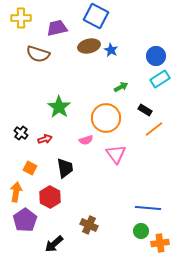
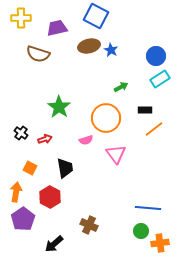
black rectangle: rotated 32 degrees counterclockwise
purple pentagon: moved 2 px left, 1 px up
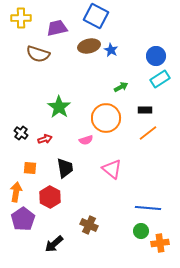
orange line: moved 6 px left, 4 px down
pink triangle: moved 4 px left, 15 px down; rotated 15 degrees counterclockwise
orange square: rotated 24 degrees counterclockwise
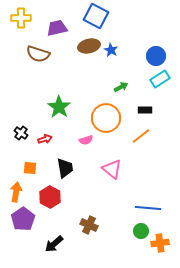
orange line: moved 7 px left, 3 px down
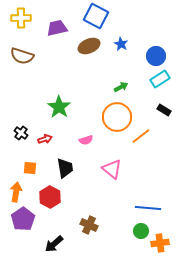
brown ellipse: rotated 10 degrees counterclockwise
blue star: moved 10 px right, 6 px up
brown semicircle: moved 16 px left, 2 px down
black rectangle: moved 19 px right; rotated 32 degrees clockwise
orange circle: moved 11 px right, 1 px up
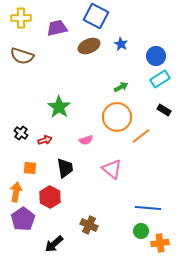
red arrow: moved 1 px down
